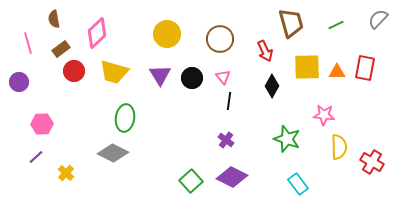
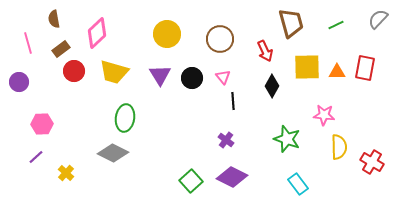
black line: moved 4 px right; rotated 12 degrees counterclockwise
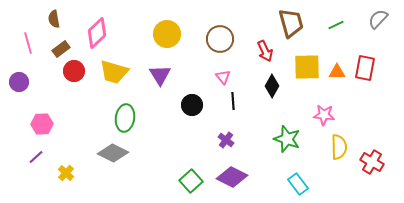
black circle: moved 27 px down
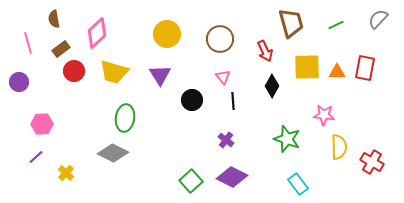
black circle: moved 5 px up
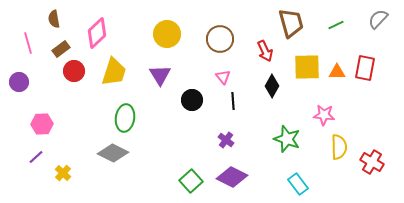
yellow trapezoid: rotated 88 degrees counterclockwise
yellow cross: moved 3 px left
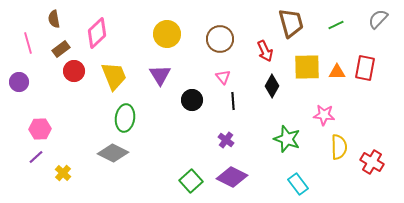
yellow trapezoid: moved 4 px down; rotated 40 degrees counterclockwise
pink hexagon: moved 2 px left, 5 px down
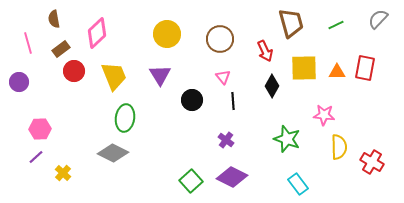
yellow square: moved 3 px left, 1 px down
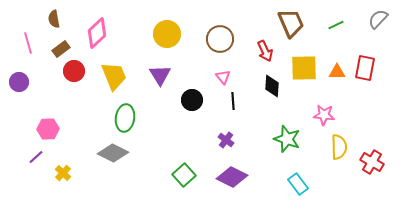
brown trapezoid: rotated 8 degrees counterclockwise
black diamond: rotated 25 degrees counterclockwise
pink hexagon: moved 8 px right
green square: moved 7 px left, 6 px up
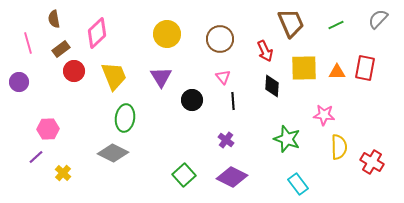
purple triangle: moved 1 px right, 2 px down
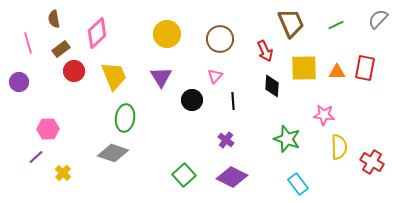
pink triangle: moved 8 px left, 1 px up; rotated 21 degrees clockwise
gray diamond: rotated 8 degrees counterclockwise
